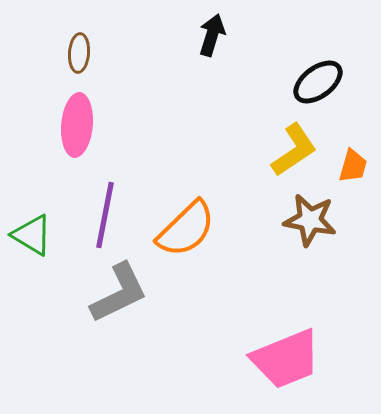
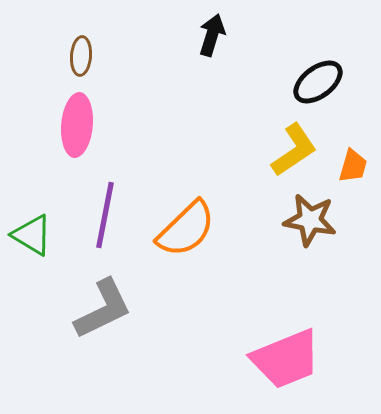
brown ellipse: moved 2 px right, 3 px down
gray L-shape: moved 16 px left, 16 px down
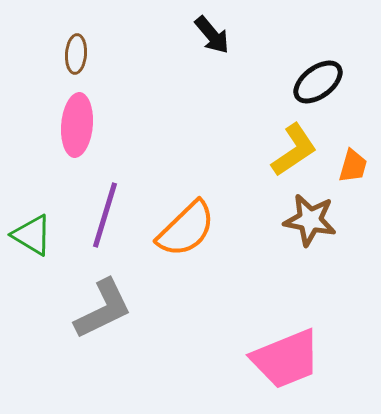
black arrow: rotated 123 degrees clockwise
brown ellipse: moved 5 px left, 2 px up
purple line: rotated 6 degrees clockwise
